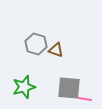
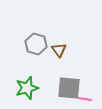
brown triangle: moved 3 px right; rotated 35 degrees clockwise
green star: moved 3 px right, 1 px down
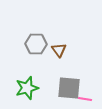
gray hexagon: rotated 15 degrees counterclockwise
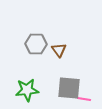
green star: moved 2 px down; rotated 10 degrees clockwise
pink line: moved 1 px left
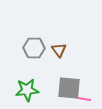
gray hexagon: moved 2 px left, 4 px down
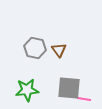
gray hexagon: moved 1 px right; rotated 10 degrees clockwise
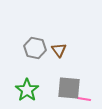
green star: rotated 30 degrees counterclockwise
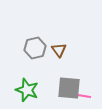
gray hexagon: rotated 25 degrees counterclockwise
green star: rotated 15 degrees counterclockwise
pink line: moved 3 px up
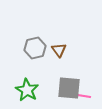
green star: rotated 10 degrees clockwise
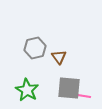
brown triangle: moved 7 px down
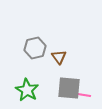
pink line: moved 1 px up
